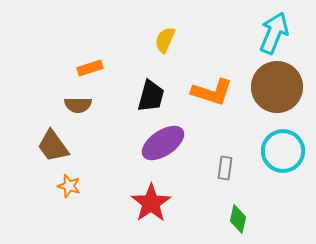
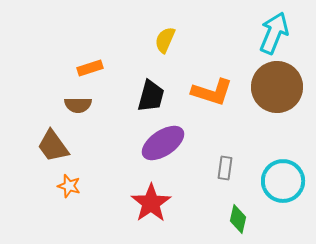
cyan circle: moved 30 px down
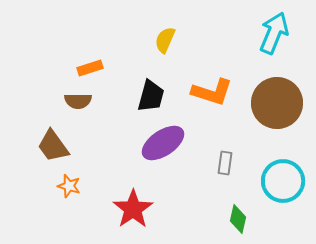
brown circle: moved 16 px down
brown semicircle: moved 4 px up
gray rectangle: moved 5 px up
red star: moved 18 px left, 6 px down
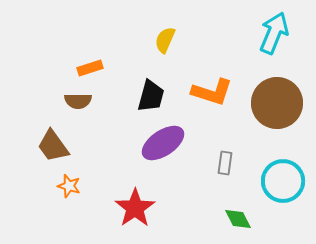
red star: moved 2 px right, 1 px up
green diamond: rotated 40 degrees counterclockwise
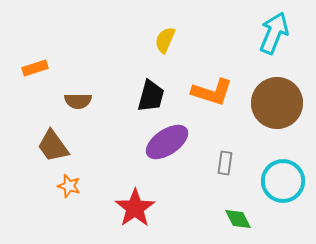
orange rectangle: moved 55 px left
purple ellipse: moved 4 px right, 1 px up
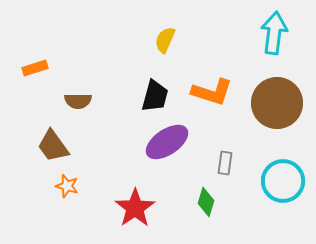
cyan arrow: rotated 15 degrees counterclockwise
black trapezoid: moved 4 px right
orange star: moved 2 px left
green diamond: moved 32 px left, 17 px up; rotated 44 degrees clockwise
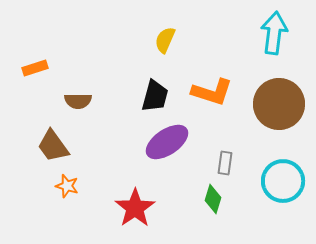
brown circle: moved 2 px right, 1 px down
green diamond: moved 7 px right, 3 px up
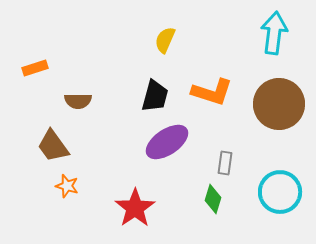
cyan circle: moved 3 px left, 11 px down
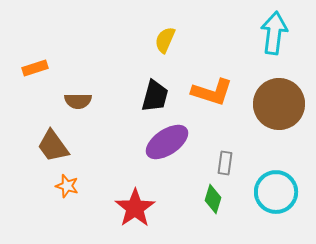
cyan circle: moved 4 px left
